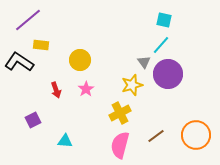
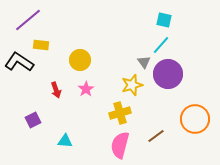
yellow cross: rotated 10 degrees clockwise
orange circle: moved 1 px left, 16 px up
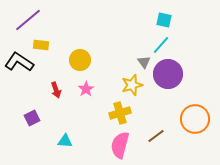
purple square: moved 1 px left, 2 px up
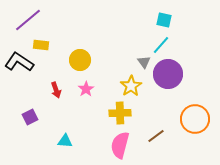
yellow star: moved 1 px left, 1 px down; rotated 15 degrees counterclockwise
yellow cross: rotated 15 degrees clockwise
purple square: moved 2 px left, 1 px up
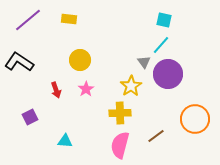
yellow rectangle: moved 28 px right, 26 px up
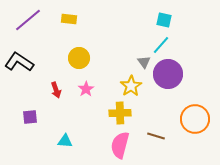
yellow circle: moved 1 px left, 2 px up
purple square: rotated 21 degrees clockwise
brown line: rotated 54 degrees clockwise
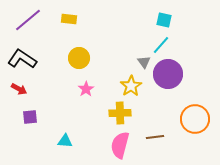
black L-shape: moved 3 px right, 3 px up
red arrow: moved 37 px left, 1 px up; rotated 42 degrees counterclockwise
brown line: moved 1 px left, 1 px down; rotated 24 degrees counterclockwise
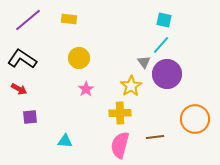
purple circle: moved 1 px left
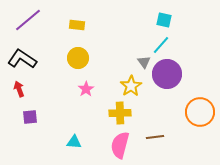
yellow rectangle: moved 8 px right, 6 px down
yellow circle: moved 1 px left
red arrow: rotated 140 degrees counterclockwise
orange circle: moved 5 px right, 7 px up
cyan triangle: moved 9 px right, 1 px down
